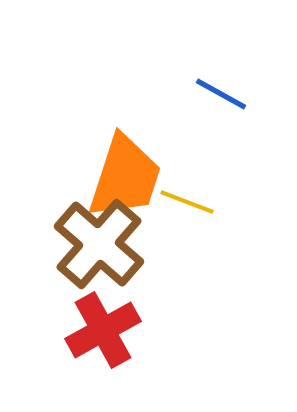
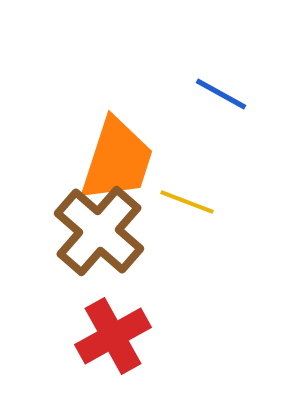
orange trapezoid: moved 8 px left, 17 px up
brown cross: moved 13 px up
red cross: moved 10 px right, 6 px down
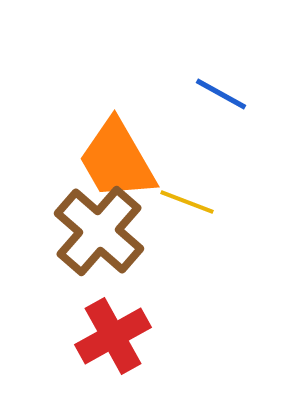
orange trapezoid: rotated 132 degrees clockwise
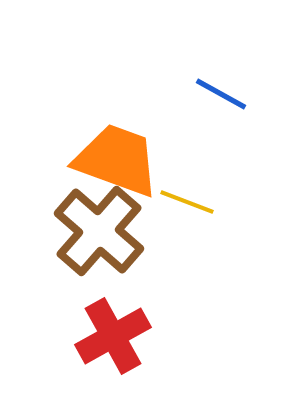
orange trapezoid: rotated 140 degrees clockwise
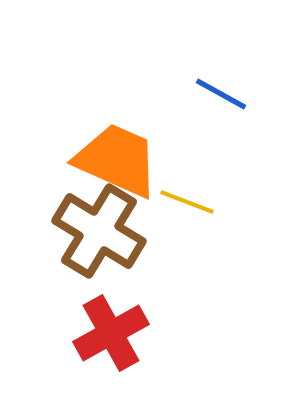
orange trapezoid: rotated 4 degrees clockwise
brown cross: rotated 10 degrees counterclockwise
red cross: moved 2 px left, 3 px up
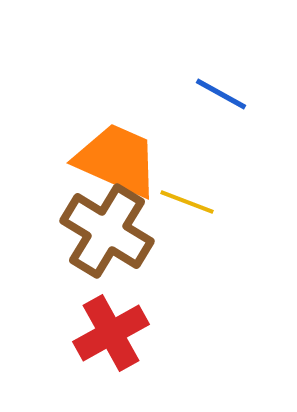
brown cross: moved 8 px right
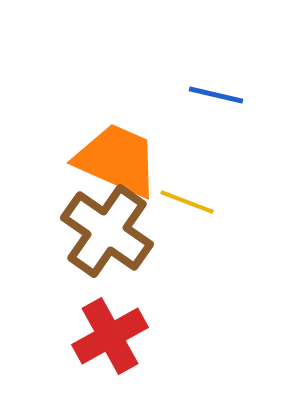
blue line: moved 5 px left, 1 px down; rotated 16 degrees counterclockwise
brown cross: rotated 4 degrees clockwise
red cross: moved 1 px left, 3 px down
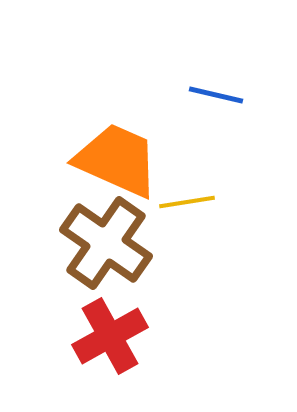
yellow line: rotated 30 degrees counterclockwise
brown cross: moved 1 px left, 12 px down
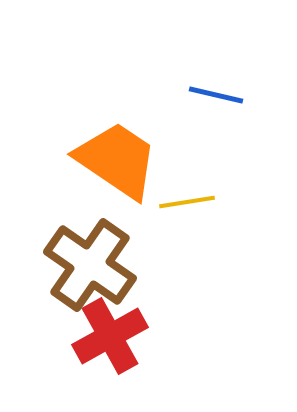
orange trapezoid: rotated 10 degrees clockwise
brown cross: moved 16 px left, 22 px down
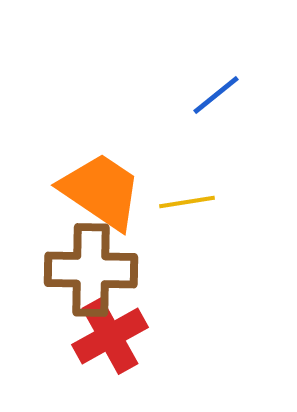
blue line: rotated 52 degrees counterclockwise
orange trapezoid: moved 16 px left, 31 px down
brown cross: moved 1 px right, 5 px down; rotated 34 degrees counterclockwise
